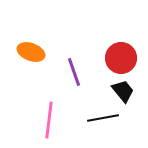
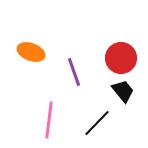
black line: moved 6 px left, 5 px down; rotated 36 degrees counterclockwise
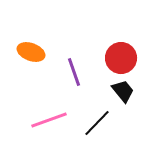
pink line: rotated 63 degrees clockwise
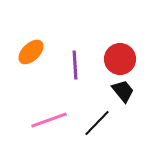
orange ellipse: rotated 64 degrees counterclockwise
red circle: moved 1 px left, 1 px down
purple line: moved 1 px right, 7 px up; rotated 16 degrees clockwise
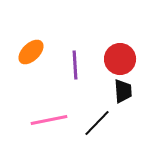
black trapezoid: rotated 35 degrees clockwise
pink line: rotated 9 degrees clockwise
